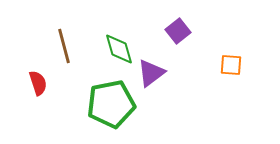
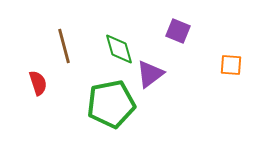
purple square: rotated 30 degrees counterclockwise
purple triangle: moved 1 px left, 1 px down
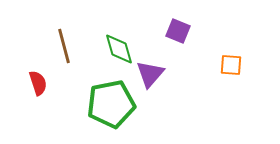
purple triangle: rotated 12 degrees counterclockwise
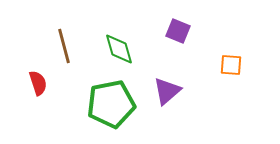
purple triangle: moved 17 px right, 17 px down; rotated 8 degrees clockwise
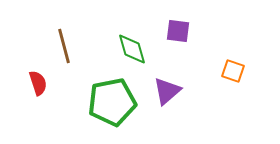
purple square: rotated 15 degrees counterclockwise
green diamond: moved 13 px right
orange square: moved 2 px right, 6 px down; rotated 15 degrees clockwise
green pentagon: moved 1 px right, 2 px up
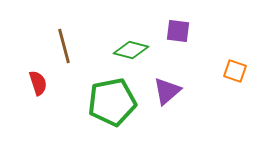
green diamond: moved 1 px left, 1 px down; rotated 60 degrees counterclockwise
orange square: moved 2 px right
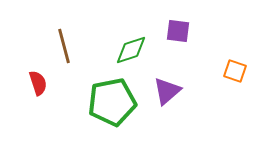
green diamond: rotated 32 degrees counterclockwise
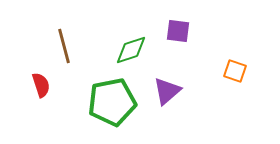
red semicircle: moved 3 px right, 2 px down
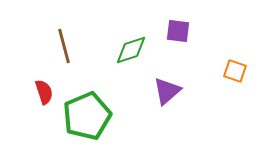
red semicircle: moved 3 px right, 7 px down
green pentagon: moved 25 px left, 14 px down; rotated 12 degrees counterclockwise
